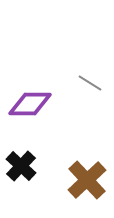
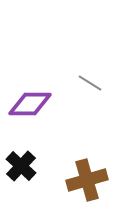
brown cross: rotated 27 degrees clockwise
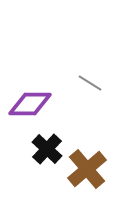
black cross: moved 26 px right, 17 px up
brown cross: moved 11 px up; rotated 24 degrees counterclockwise
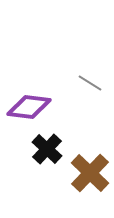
purple diamond: moved 1 px left, 3 px down; rotated 6 degrees clockwise
brown cross: moved 3 px right, 4 px down; rotated 6 degrees counterclockwise
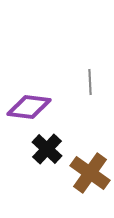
gray line: moved 1 px up; rotated 55 degrees clockwise
brown cross: rotated 9 degrees counterclockwise
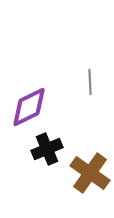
purple diamond: rotated 33 degrees counterclockwise
black cross: rotated 24 degrees clockwise
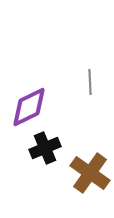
black cross: moved 2 px left, 1 px up
